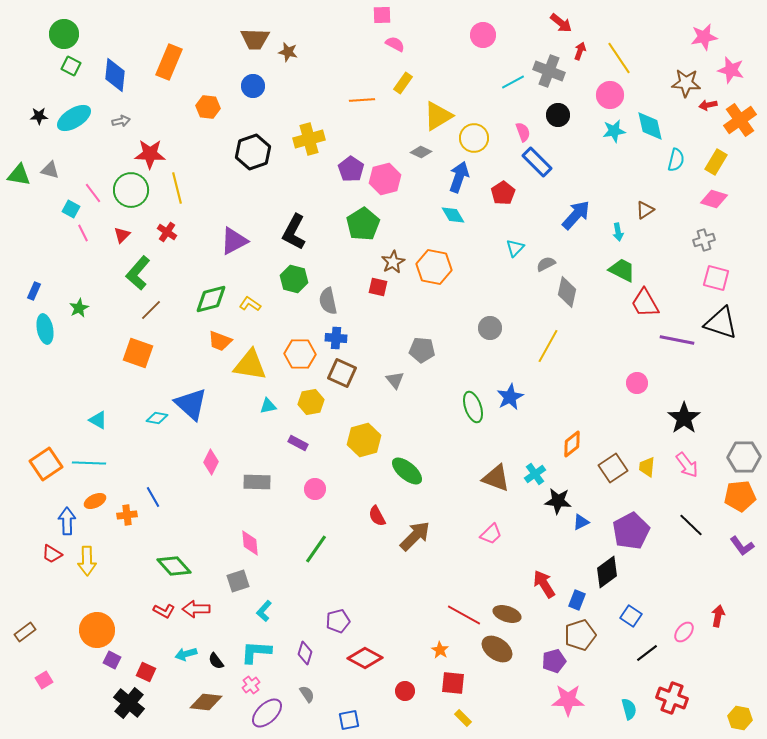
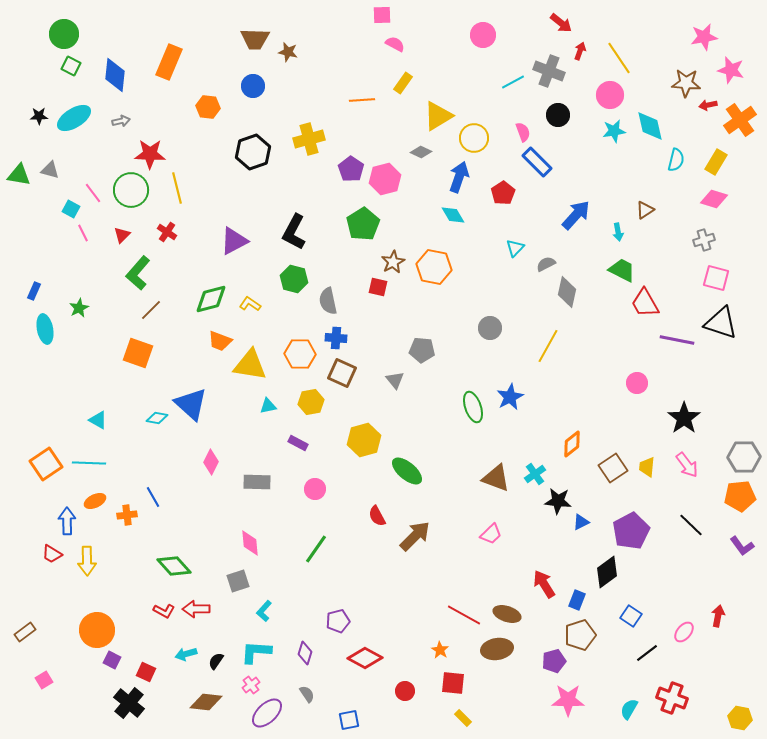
brown ellipse at (497, 649): rotated 44 degrees counterclockwise
black semicircle at (216, 661): rotated 72 degrees clockwise
cyan semicircle at (629, 709): rotated 135 degrees counterclockwise
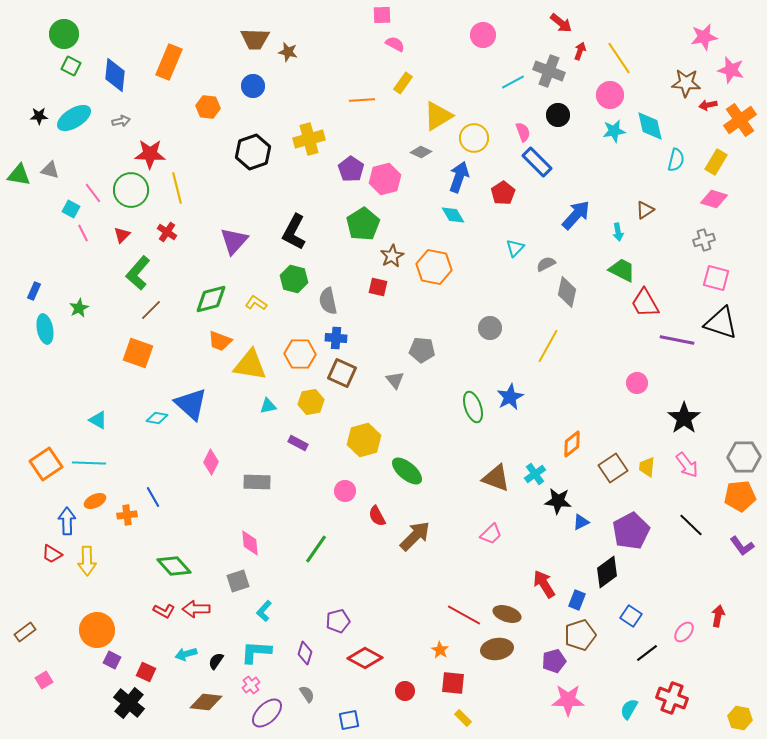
purple triangle at (234, 241): rotated 20 degrees counterclockwise
brown star at (393, 262): moved 1 px left, 6 px up
yellow L-shape at (250, 304): moved 6 px right, 1 px up
pink circle at (315, 489): moved 30 px right, 2 px down
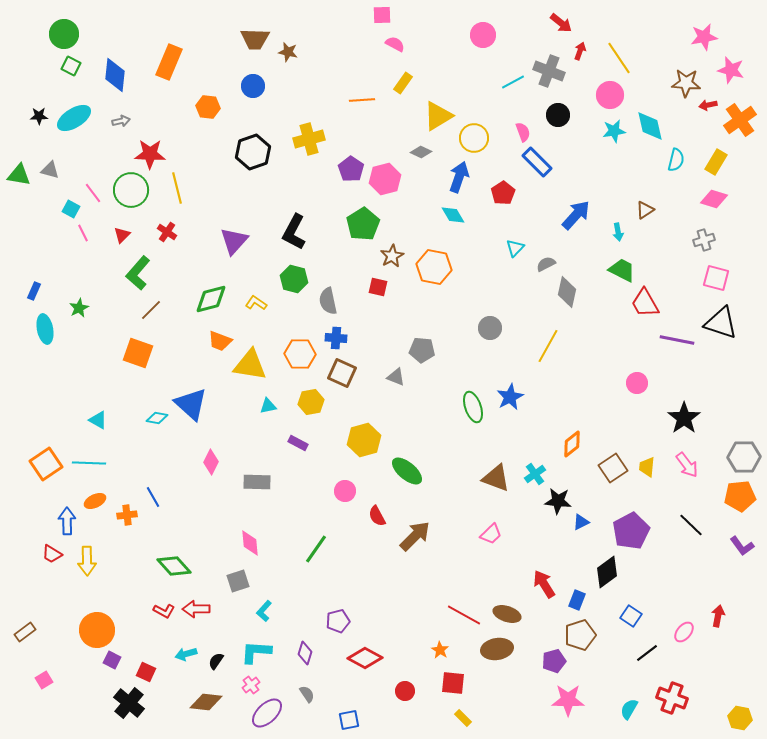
gray triangle at (395, 380): moved 1 px right, 3 px up; rotated 30 degrees counterclockwise
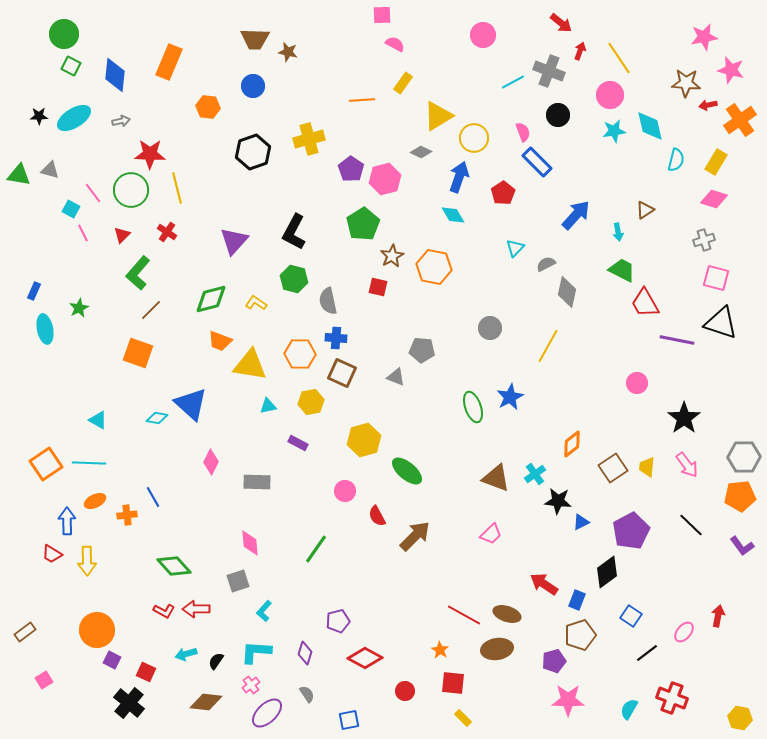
red arrow at (544, 584): rotated 24 degrees counterclockwise
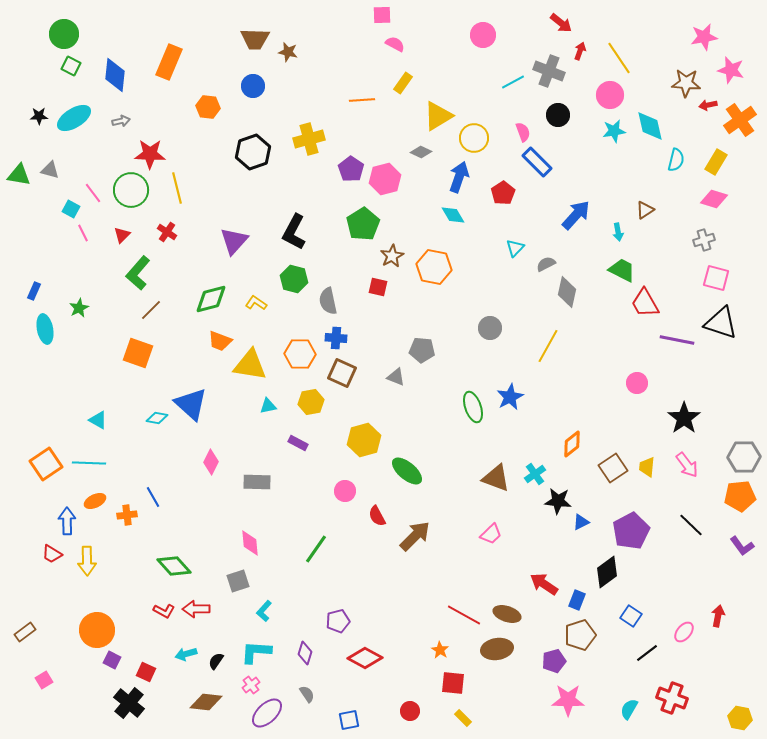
red circle at (405, 691): moved 5 px right, 20 px down
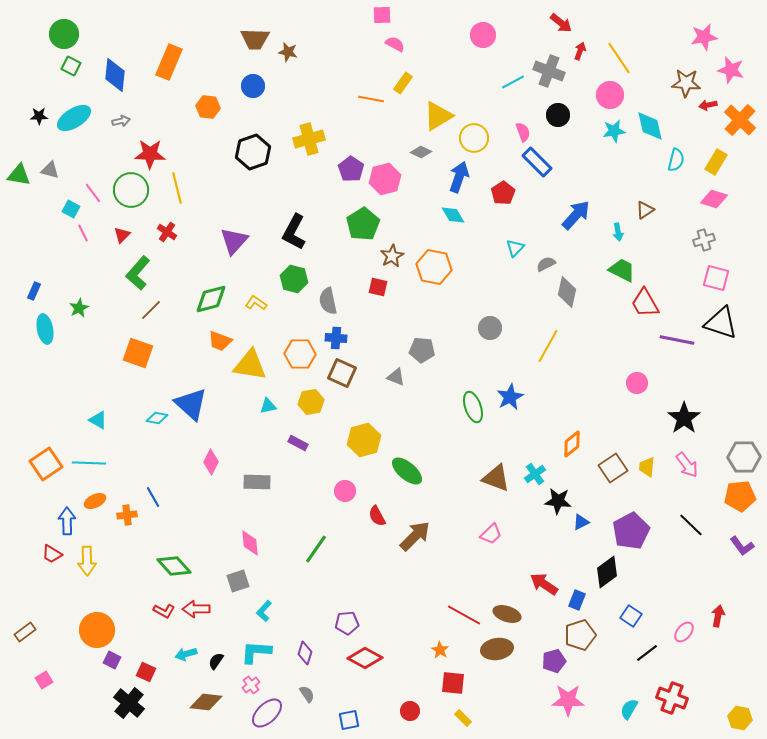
orange line at (362, 100): moved 9 px right, 1 px up; rotated 15 degrees clockwise
orange cross at (740, 120): rotated 12 degrees counterclockwise
purple pentagon at (338, 621): moved 9 px right, 2 px down; rotated 10 degrees clockwise
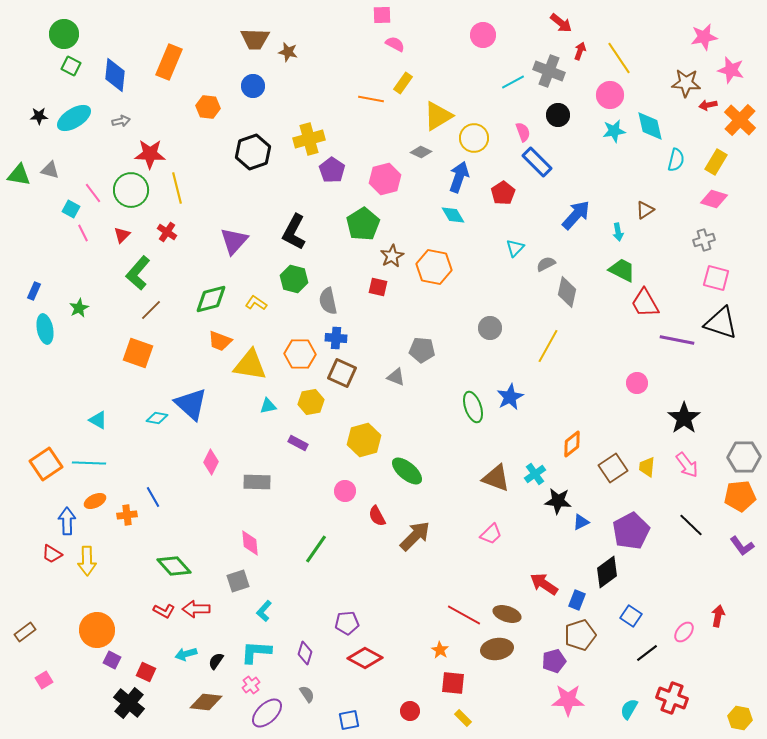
purple pentagon at (351, 169): moved 19 px left, 1 px down
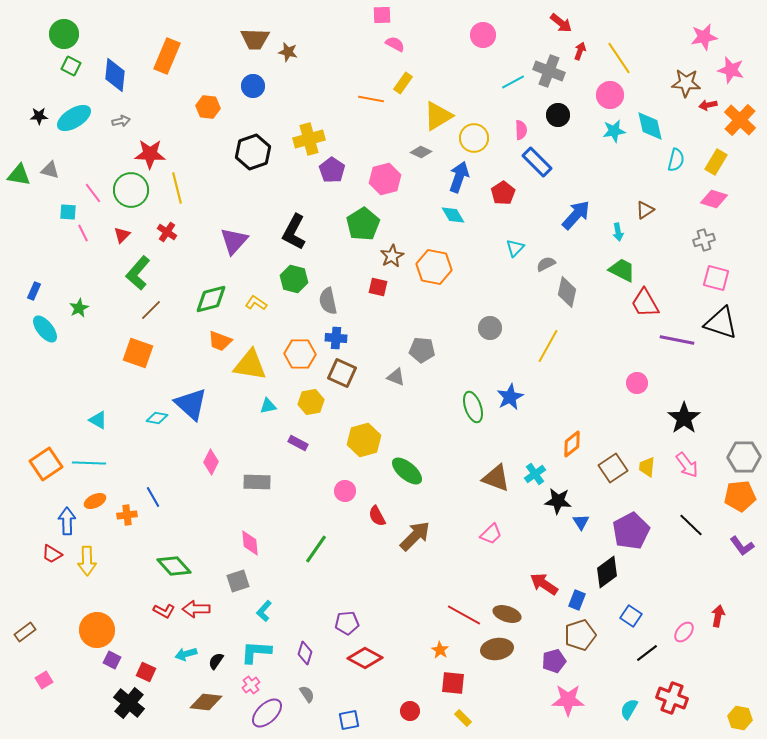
orange rectangle at (169, 62): moved 2 px left, 6 px up
pink semicircle at (523, 132): moved 2 px left, 2 px up; rotated 18 degrees clockwise
cyan square at (71, 209): moved 3 px left, 3 px down; rotated 24 degrees counterclockwise
cyan ellipse at (45, 329): rotated 28 degrees counterclockwise
blue triangle at (581, 522): rotated 36 degrees counterclockwise
